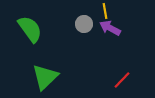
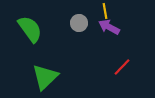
gray circle: moved 5 px left, 1 px up
purple arrow: moved 1 px left, 1 px up
red line: moved 13 px up
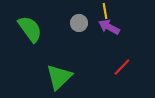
green triangle: moved 14 px right
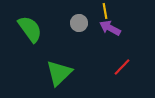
purple arrow: moved 1 px right, 1 px down
green triangle: moved 4 px up
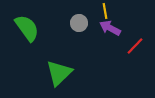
green semicircle: moved 3 px left, 1 px up
red line: moved 13 px right, 21 px up
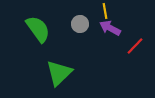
gray circle: moved 1 px right, 1 px down
green semicircle: moved 11 px right, 1 px down
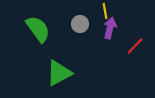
purple arrow: rotated 75 degrees clockwise
green triangle: rotated 16 degrees clockwise
